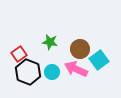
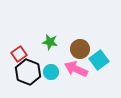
cyan circle: moved 1 px left
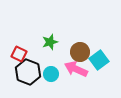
green star: rotated 28 degrees counterclockwise
brown circle: moved 3 px down
red square: rotated 28 degrees counterclockwise
cyan circle: moved 2 px down
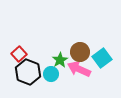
green star: moved 10 px right, 18 px down; rotated 14 degrees counterclockwise
red square: rotated 21 degrees clockwise
cyan square: moved 3 px right, 2 px up
pink arrow: moved 3 px right
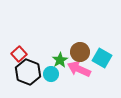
cyan square: rotated 24 degrees counterclockwise
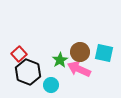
cyan square: moved 2 px right, 5 px up; rotated 18 degrees counterclockwise
cyan circle: moved 11 px down
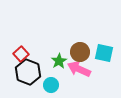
red square: moved 2 px right
green star: moved 1 px left, 1 px down
